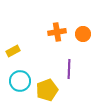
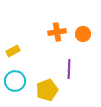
cyan circle: moved 5 px left
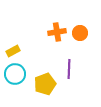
orange circle: moved 3 px left, 1 px up
cyan circle: moved 7 px up
yellow pentagon: moved 2 px left, 6 px up
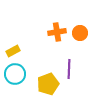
yellow pentagon: moved 3 px right
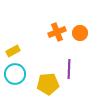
orange cross: rotated 12 degrees counterclockwise
yellow pentagon: rotated 15 degrees clockwise
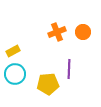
orange circle: moved 3 px right, 1 px up
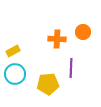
orange cross: moved 7 px down; rotated 24 degrees clockwise
purple line: moved 2 px right, 1 px up
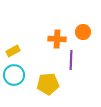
purple line: moved 8 px up
cyan circle: moved 1 px left, 1 px down
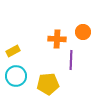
cyan circle: moved 2 px right, 1 px down
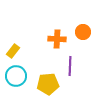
yellow rectangle: rotated 24 degrees counterclockwise
purple line: moved 1 px left, 6 px down
